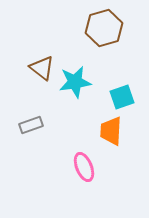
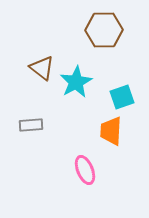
brown hexagon: moved 2 px down; rotated 15 degrees clockwise
cyan star: moved 1 px right; rotated 20 degrees counterclockwise
gray rectangle: rotated 15 degrees clockwise
pink ellipse: moved 1 px right, 3 px down
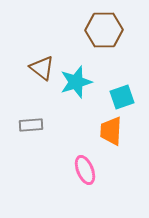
cyan star: rotated 12 degrees clockwise
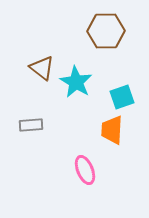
brown hexagon: moved 2 px right, 1 px down
cyan star: rotated 24 degrees counterclockwise
orange trapezoid: moved 1 px right, 1 px up
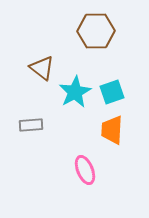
brown hexagon: moved 10 px left
cyan star: moved 1 px left, 10 px down; rotated 12 degrees clockwise
cyan square: moved 10 px left, 5 px up
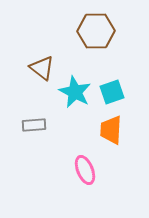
cyan star: rotated 16 degrees counterclockwise
gray rectangle: moved 3 px right
orange trapezoid: moved 1 px left
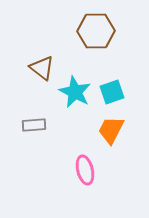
orange trapezoid: rotated 24 degrees clockwise
pink ellipse: rotated 8 degrees clockwise
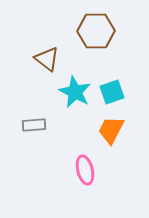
brown triangle: moved 5 px right, 9 px up
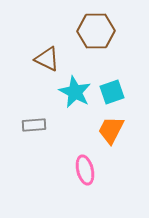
brown triangle: rotated 12 degrees counterclockwise
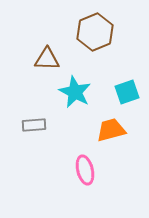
brown hexagon: moved 1 px left, 1 px down; rotated 21 degrees counterclockwise
brown triangle: rotated 24 degrees counterclockwise
cyan square: moved 15 px right
orange trapezoid: rotated 48 degrees clockwise
